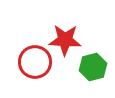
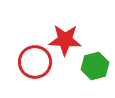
green hexagon: moved 2 px right, 1 px up
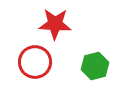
red star: moved 10 px left, 16 px up
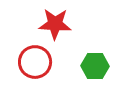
green hexagon: rotated 16 degrees clockwise
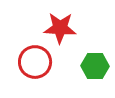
red star: moved 5 px right, 4 px down
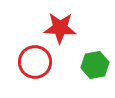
green hexagon: moved 1 px up; rotated 12 degrees counterclockwise
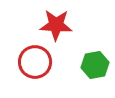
red star: moved 4 px left, 3 px up
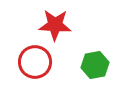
red star: moved 1 px left
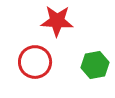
red star: moved 2 px right, 4 px up
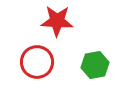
red circle: moved 2 px right
